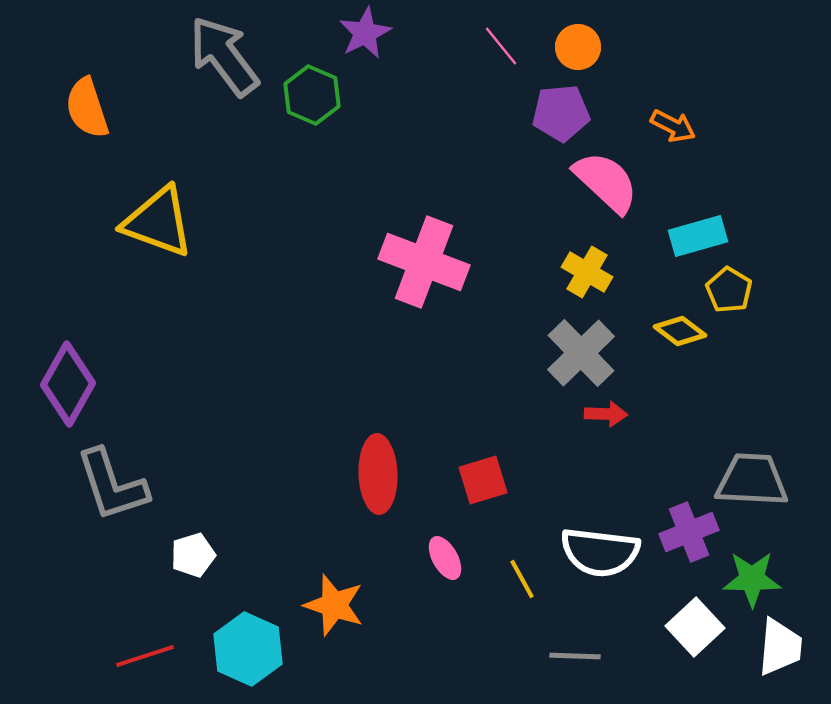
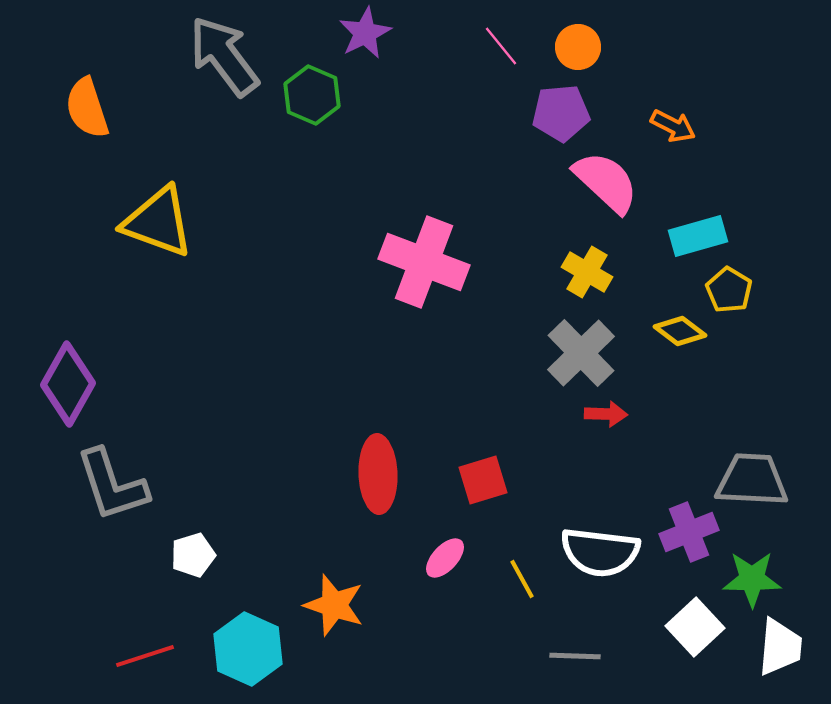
pink ellipse: rotated 72 degrees clockwise
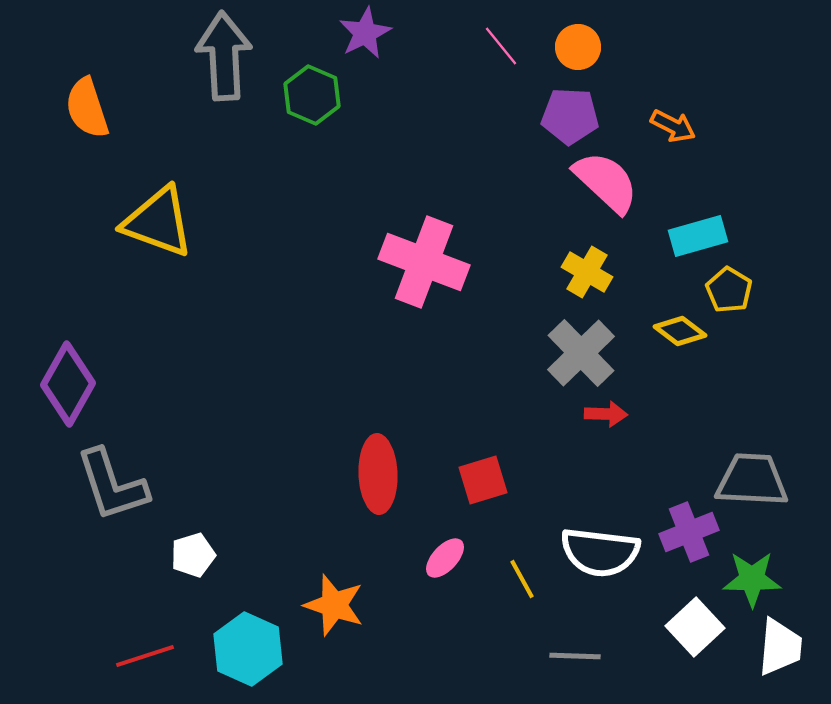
gray arrow: rotated 34 degrees clockwise
purple pentagon: moved 9 px right, 3 px down; rotated 8 degrees clockwise
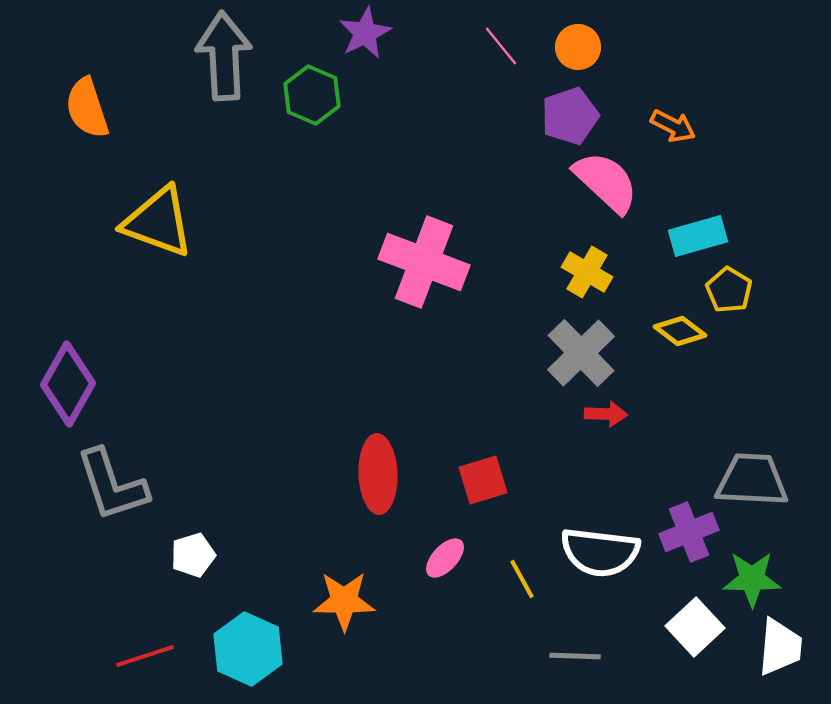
purple pentagon: rotated 22 degrees counterclockwise
orange star: moved 10 px right, 4 px up; rotated 18 degrees counterclockwise
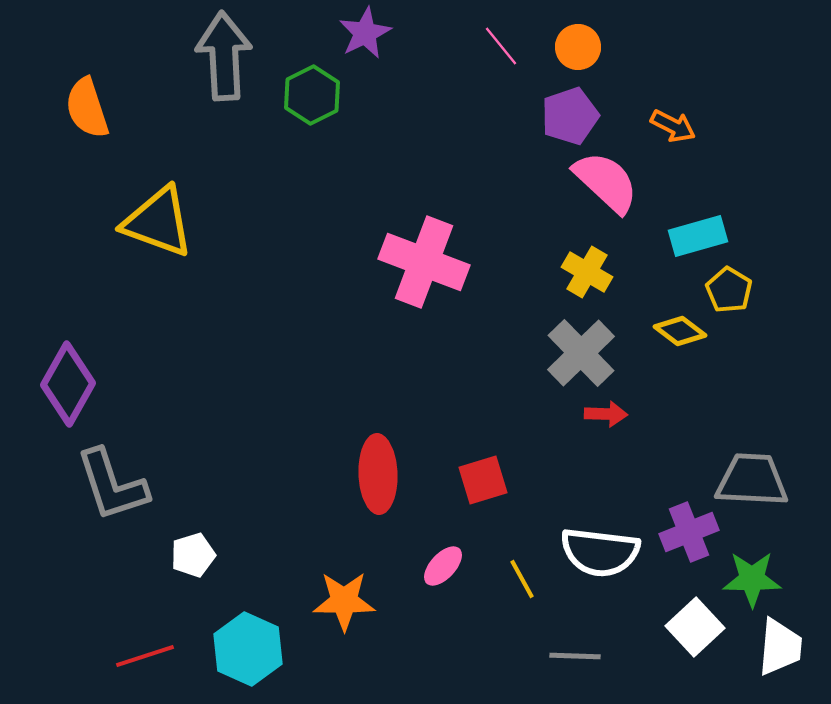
green hexagon: rotated 10 degrees clockwise
pink ellipse: moved 2 px left, 8 px down
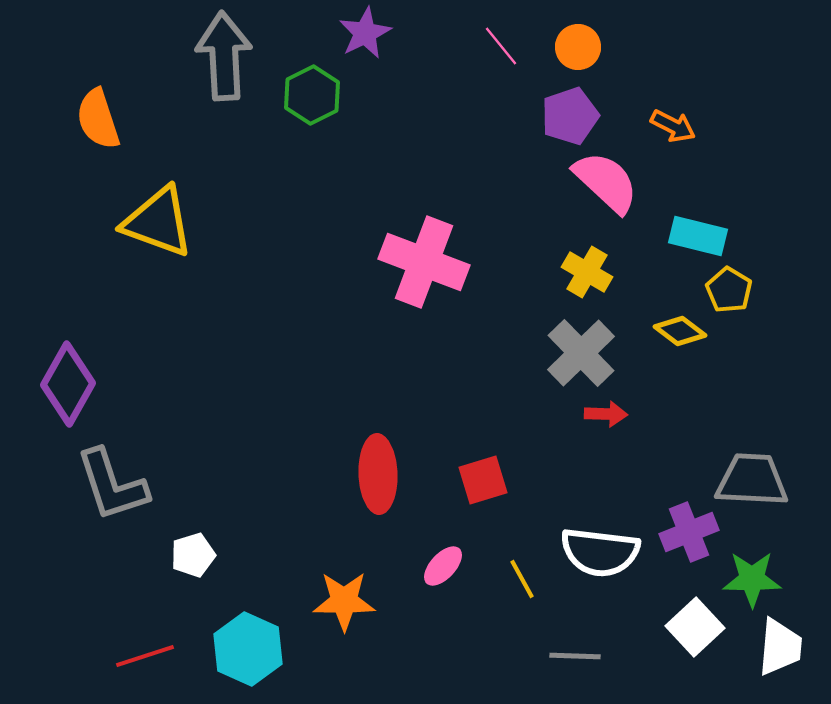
orange semicircle: moved 11 px right, 11 px down
cyan rectangle: rotated 30 degrees clockwise
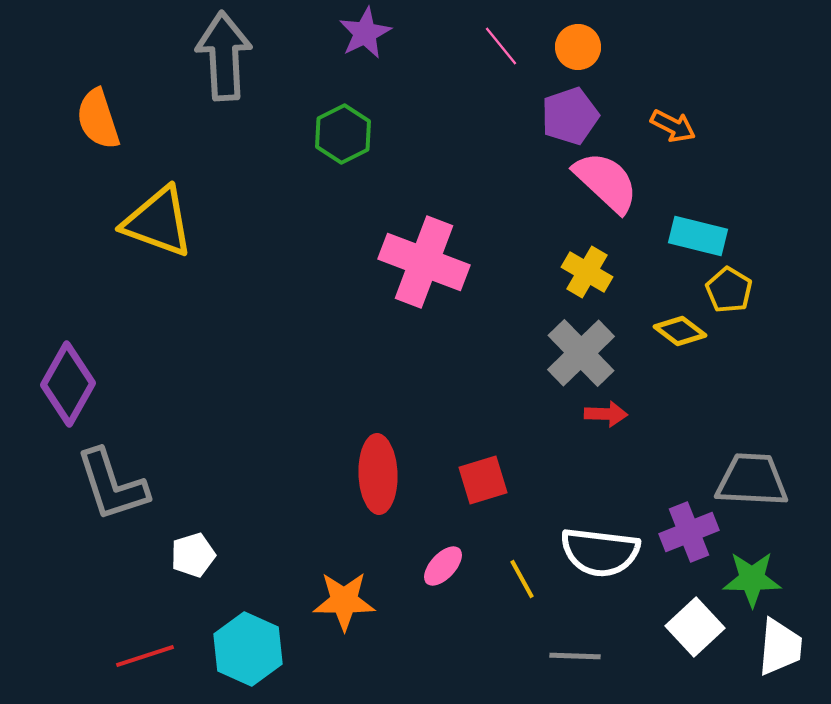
green hexagon: moved 31 px right, 39 px down
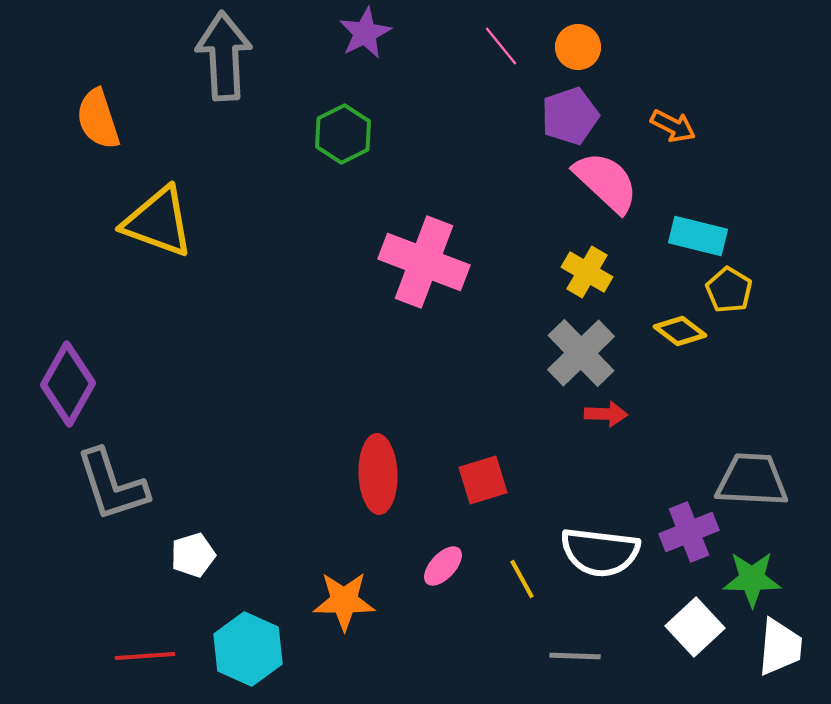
red line: rotated 14 degrees clockwise
